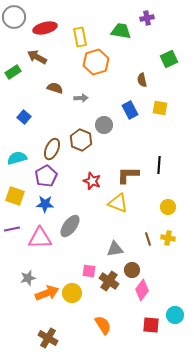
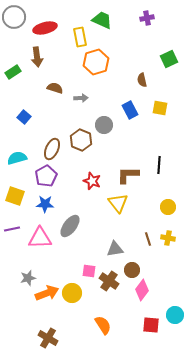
green trapezoid at (121, 31): moved 19 px left, 11 px up; rotated 15 degrees clockwise
brown arrow at (37, 57): rotated 126 degrees counterclockwise
yellow triangle at (118, 203): rotated 30 degrees clockwise
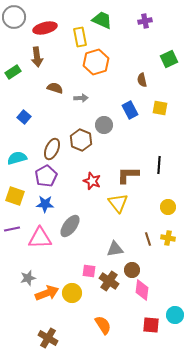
purple cross at (147, 18): moved 2 px left, 3 px down
pink diamond at (142, 290): rotated 30 degrees counterclockwise
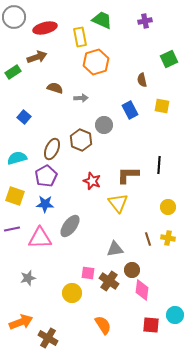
brown arrow at (37, 57): rotated 102 degrees counterclockwise
yellow square at (160, 108): moved 2 px right, 2 px up
pink square at (89, 271): moved 1 px left, 2 px down
orange arrow at (47, 293): moved 26 px left, 29 px down
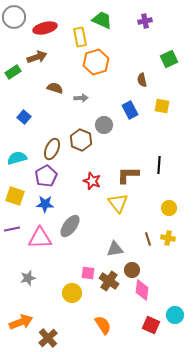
yellow circle at (168, 207): moved 1 px right, 1 px down
red square at (151, 325): rotated 18 degrees clockwise
brown cross at (48, 338): rotated 18 degrees clockwise
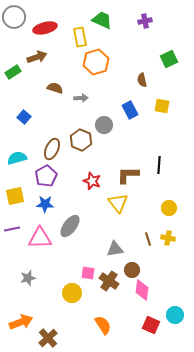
yellow square at (15, 196): rotated 30 degrees counterclockwise
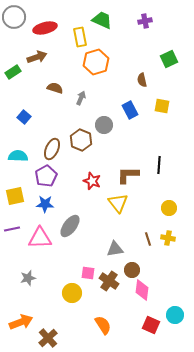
gray arrow at (81, 98): rotated 64 degrees counterclockwise
cyan semicircle at (17, 158): moved 1 px right, 2 px up; rotated 18 degrees clockwise
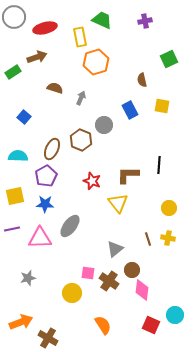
gray triangle at (115, 249): rotated 30 degrees counterclockwise
brown cross at (48, 338): rotated 18 degrees counterclockwise
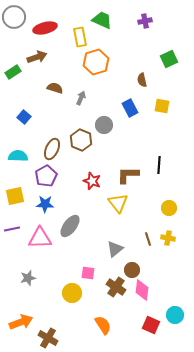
blue rectangle at (130, 110): moved 2 px up
brown cross at (109, 281): moved 7 px right, 6 px down
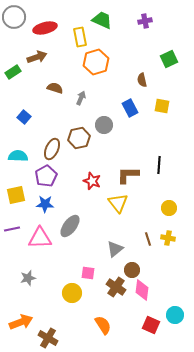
brown hexagon at (81, 140): moved 2 px left, 2 px up; rotated 25 degrees clockwise
yellow square at (15, 196): moved 1 px right, 1 px up
